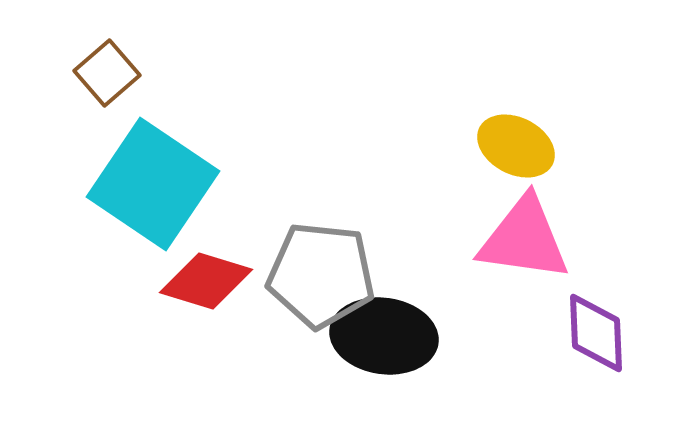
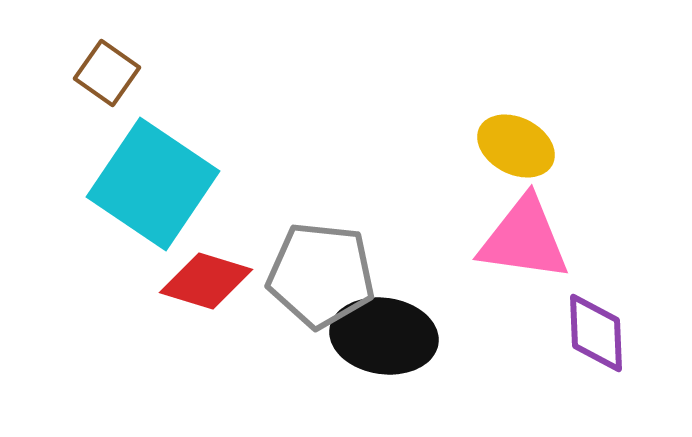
brown square: rotated 14 degrees counterclockwise
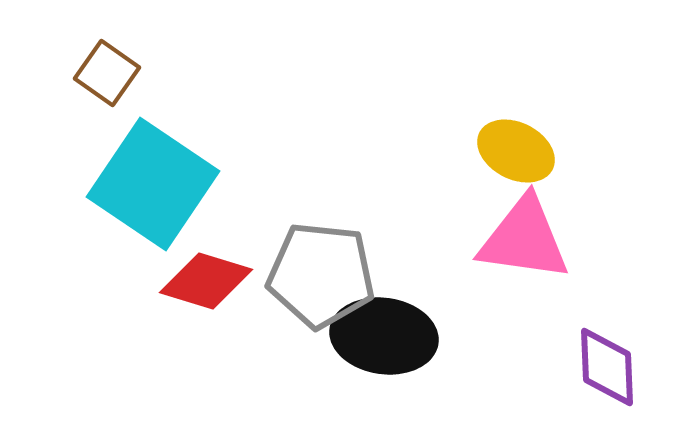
yellow ellipse: moved 5 px down
purple diamond: moved 11 px right, 34 px down
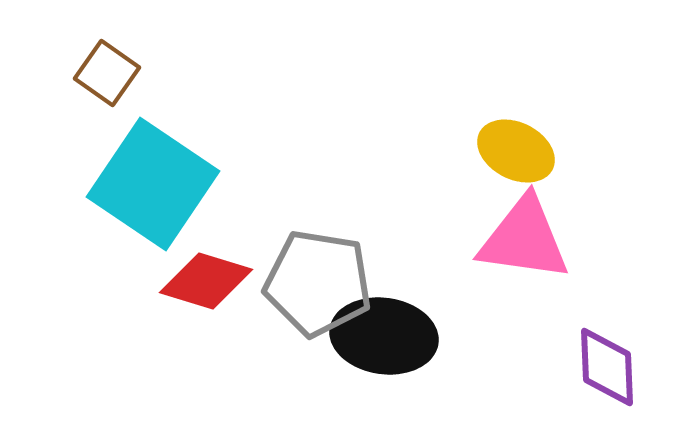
gray pentagon: moved 3 px left, 8 px down; rotated 3 degrees clockwise
